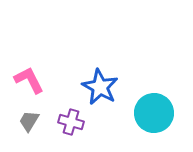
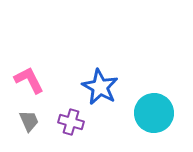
gray trapezoid: rotated 125 degrees clockwise
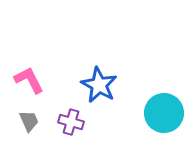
blue star: moved 1 px left, 2 px up
cyan circle: moved 10 px right
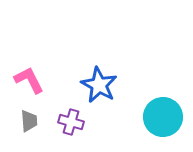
cyan circle: moved 1 px left, 4 px down
gray trapezoid: rotated 20 degrees clockwise
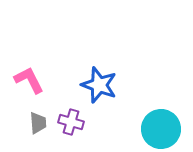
blue star: rotated 9 degrees counterclockwise
cyan circle: moved 2 px left, 12 px down
gray trapezoid: moved 9 px right, 2 px down
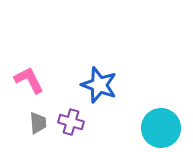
cyan circle: moved 1 px up
